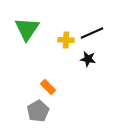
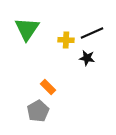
black star: moved 1 px left, 1 px up
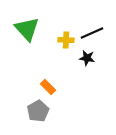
green triangle: rotated 16 degrees counterclockwise
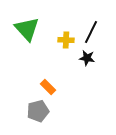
black line: moved 1 px left, 1 px up; rotated 40 degrees counterclockwise
gray pentagon: rotated 15 degrees clockwise
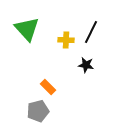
black star: moved 1 px left, 7 px down
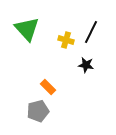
yellow cross: rotated 14 degrees clockwise
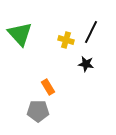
green triangle: moved 7 px left, 5 px down
black star: moved 1 px up
orange rectangle: rotated 14 degrees clockwise
gray pentagon: rotated 15 degrees clockwise
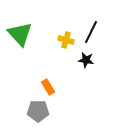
black star: moved 4 px up
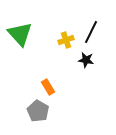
yellow cross: rotated 35 degrees counterclockwise
gray pentagon: rotated 30 degrees clockwise
